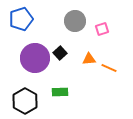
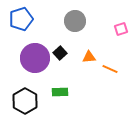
pink square: moved 19 px right
orange triangle: moved 2 px up
orange line: moved 1 px right, 1 px down
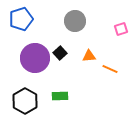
orange triangle: moved 1 px up
green rectangle: moved 4 px down
